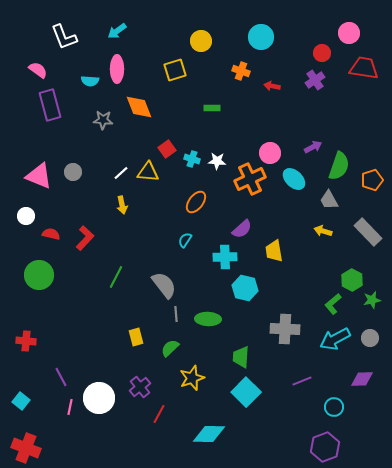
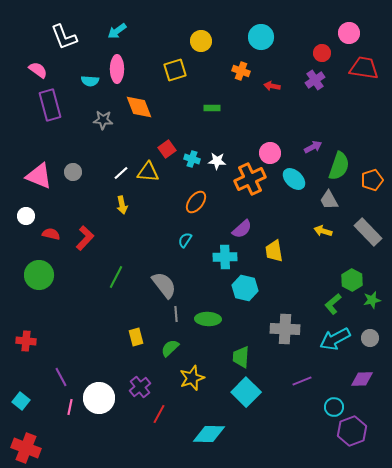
purple hexagon at (325, 447): moved 27 px right, 16 px up
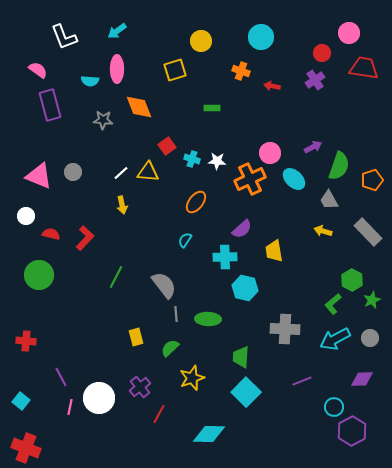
red square at (167, 149): moved 3 px up
green star at (372, 300): rotated 12 degrees counterclockwise
purple hexagon at (352, 431): rotated 8 degrees counterclockwise
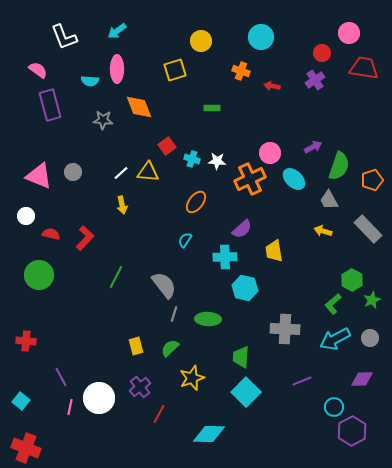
gray rectangle at (368, 232): moved 3 px up
gray line at (176, 314): moved 2 px left; rotated 21 degrees clockwise
yellow rectangle at (136, 337): moved 9 px down
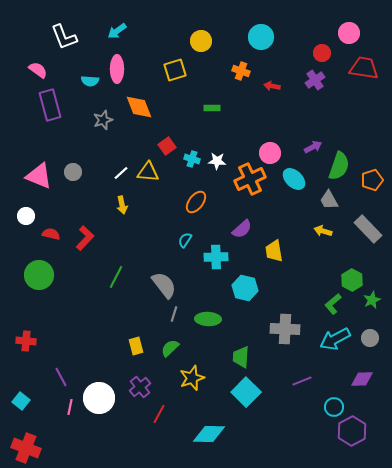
gray star at (103, 120): rotated 24 degrees counterclockwise
cyan cross at (225, 257): moved 9 px left
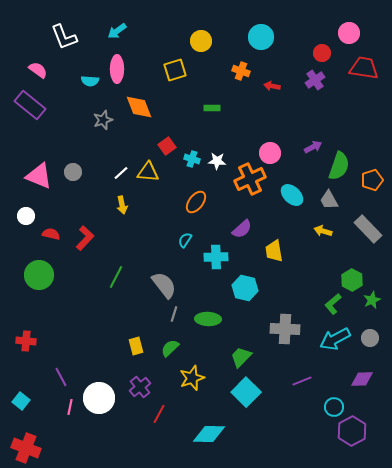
purple rectangle at (50, 105): moved 20 px left; rotated 36 degrees counterclockwise
cyan ellipse at (294, 179): moved 2 px left, 16 px down
green trapezoid at (241, 357): rotated 40 degrees clockwise
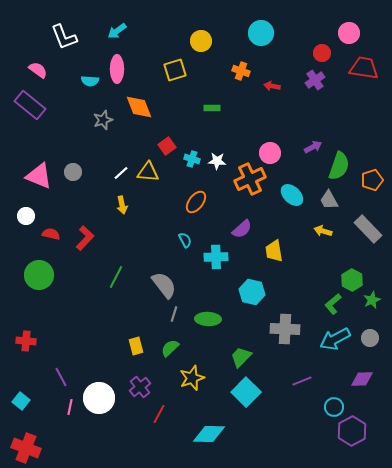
cyan circle at (261, 37): moved 4 px up
cyan semicircle at (185, 240): rotated 119 degrees clockwise
cyan hexagon at (245, 288): moved 7 px right, 4 px down
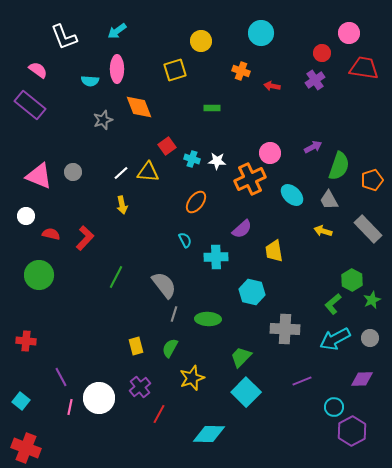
green semicircle at (170, 348): rotated 18 degrees counterclockwise
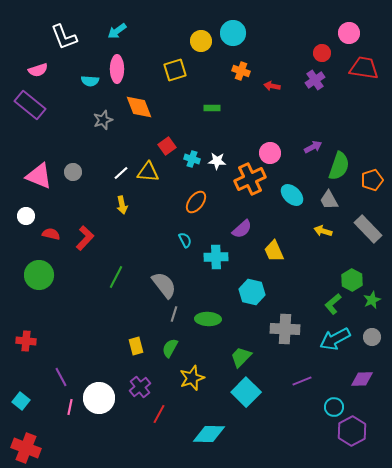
cyan circle at (261, 33): moved 28 px left
pink semicircle at (38, 70): rotated 126 degrees clockwise
yellow trapezoid at (274, 251): rotated 15 degrees counterclockwise
gray circle at (370, 338): moved 2 px right, 1 px up
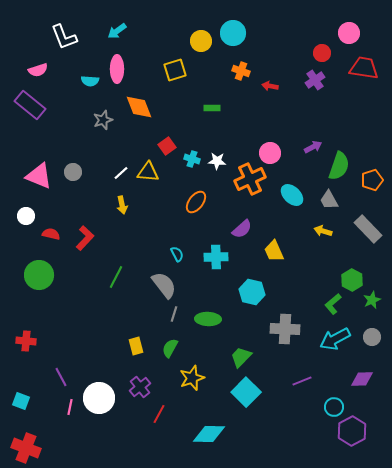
red arrow at (272, 86): moved 2 px left
cyan semicircle at (185, 240): moved 8 px left, 14 px down
cyan square at (21, 401): rotated 18 degrees counterclockwise
